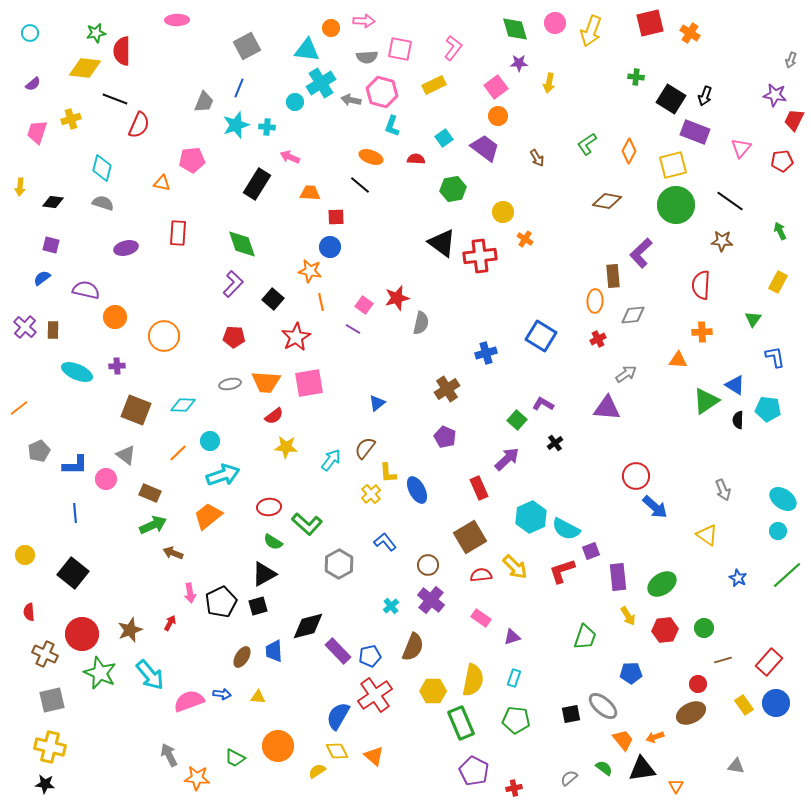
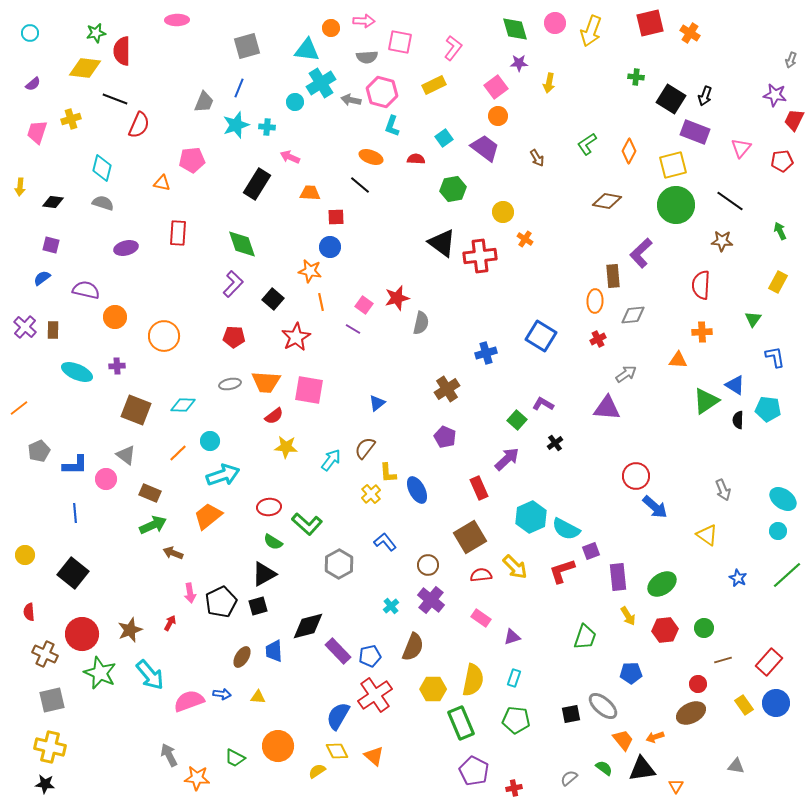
gray square at (247, 46): rotated 12 degrees clockwise
pink square at (400, 49): moved 7 px up
pink square at (309, 383): moved 7 px down; rotated 20 degrees clockwise
yellow hexagon at (433, 691): moved 2 px up
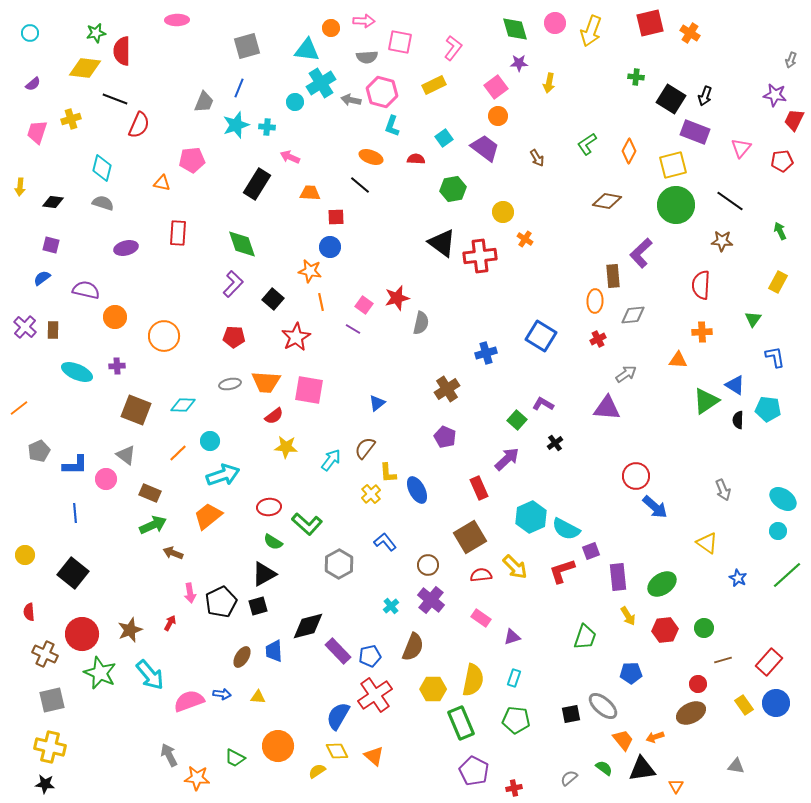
yellow triangle at (707, 535): moved 8 px down
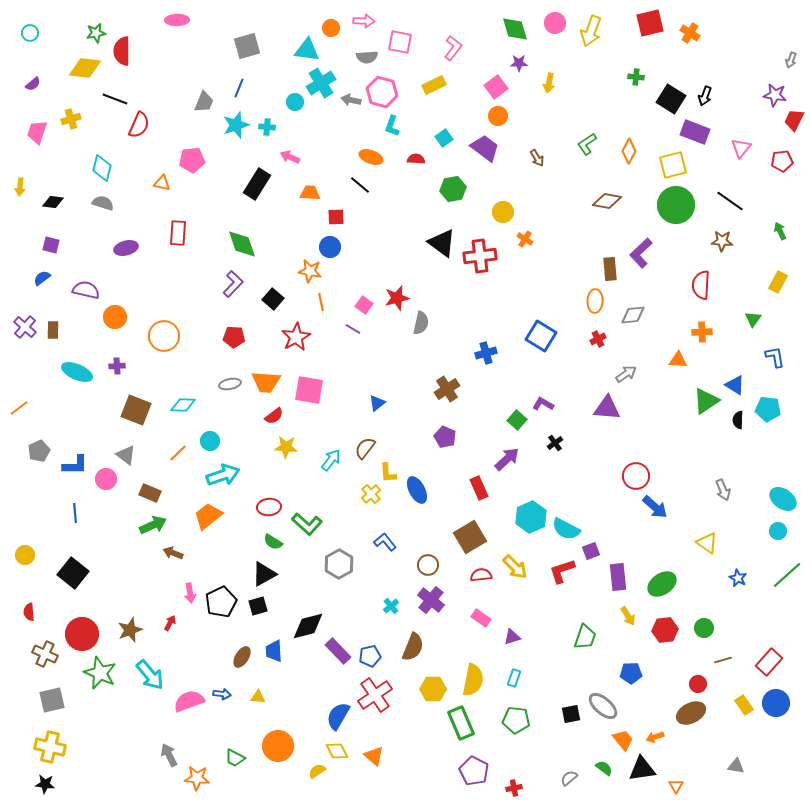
brown rectangle at (613, 276): moved 3 px left, 7 px up
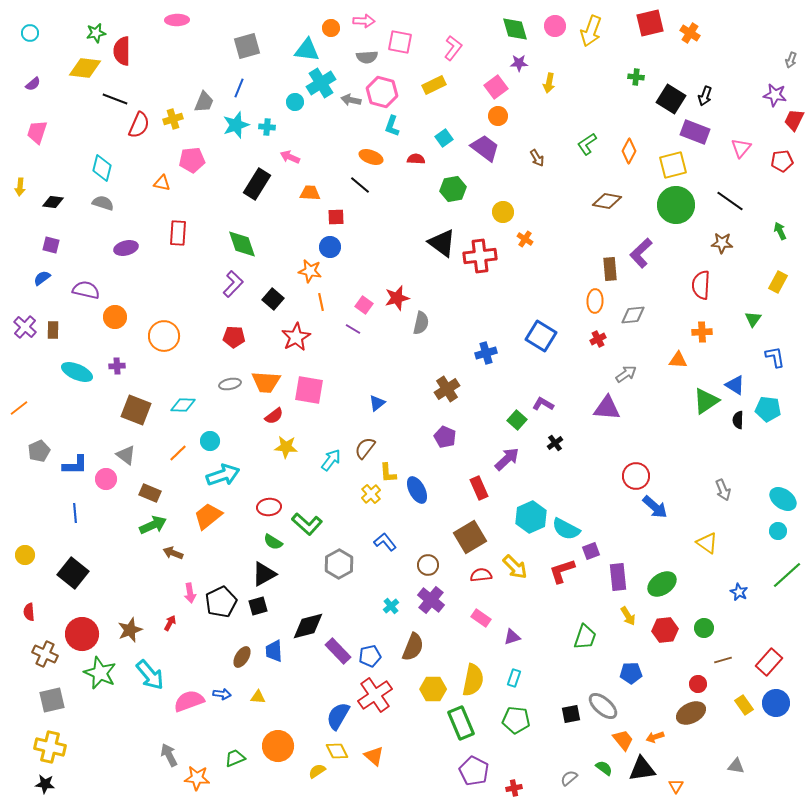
pink circle at (555, 23): moved 3 px down
yellow cross at (71, 119): moved 102 px right
brown star at (722, 241): moved 2 px down
blue star at (738, 578): moved 1 px right, 14 px down
green trapezoid at (235, 758): rotated 130 degrees clockwise
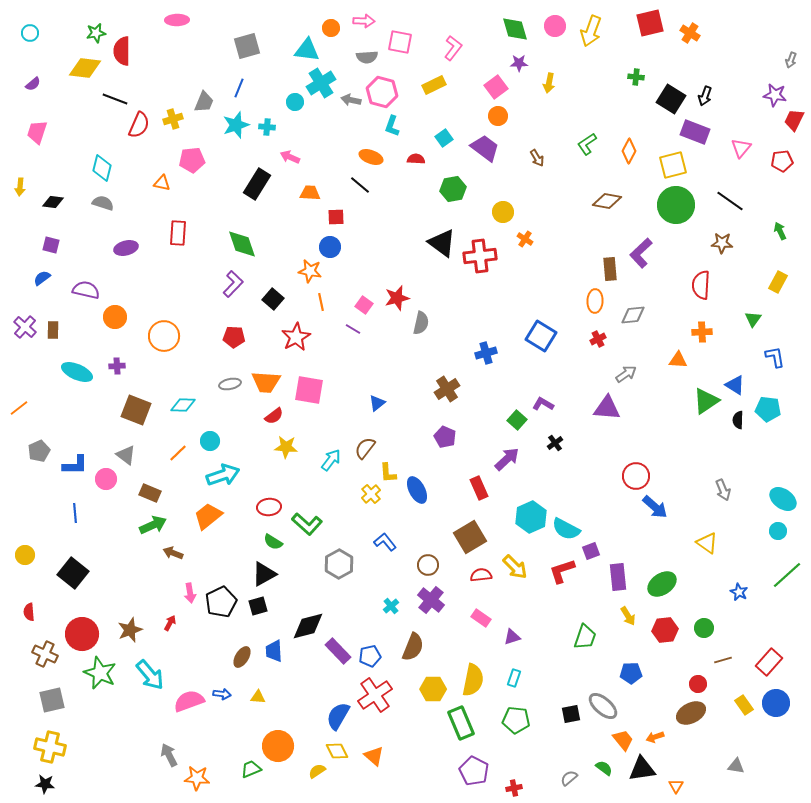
green trapezoid at (235, 758): moved 16 px right, 11 px down
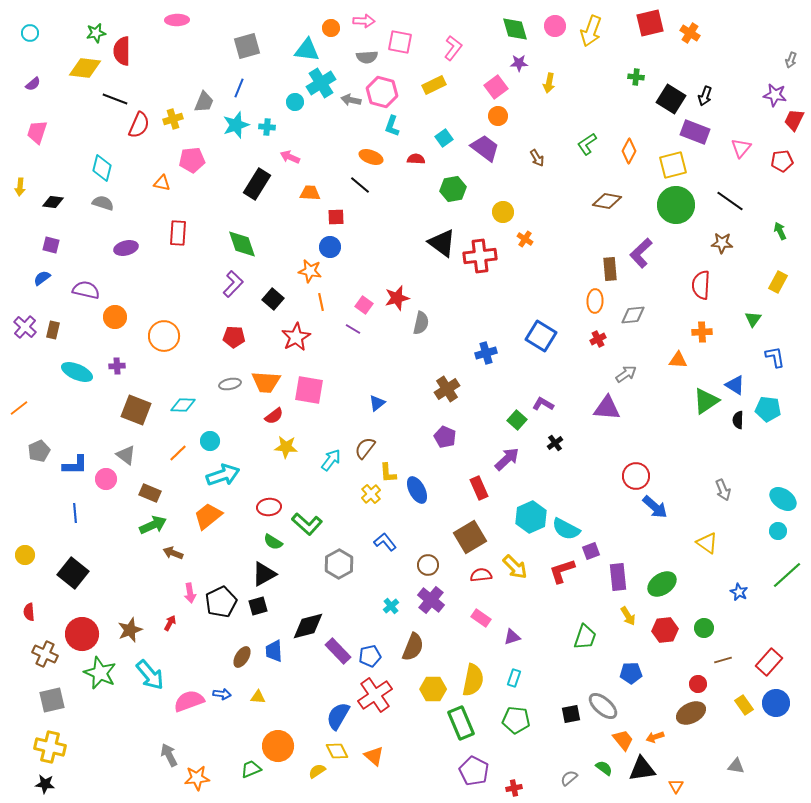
brown rectangle at (53, 330): rotated 12 degrees clockwise
orange star at (197, 778): rotated 10 degrees counterclockwise
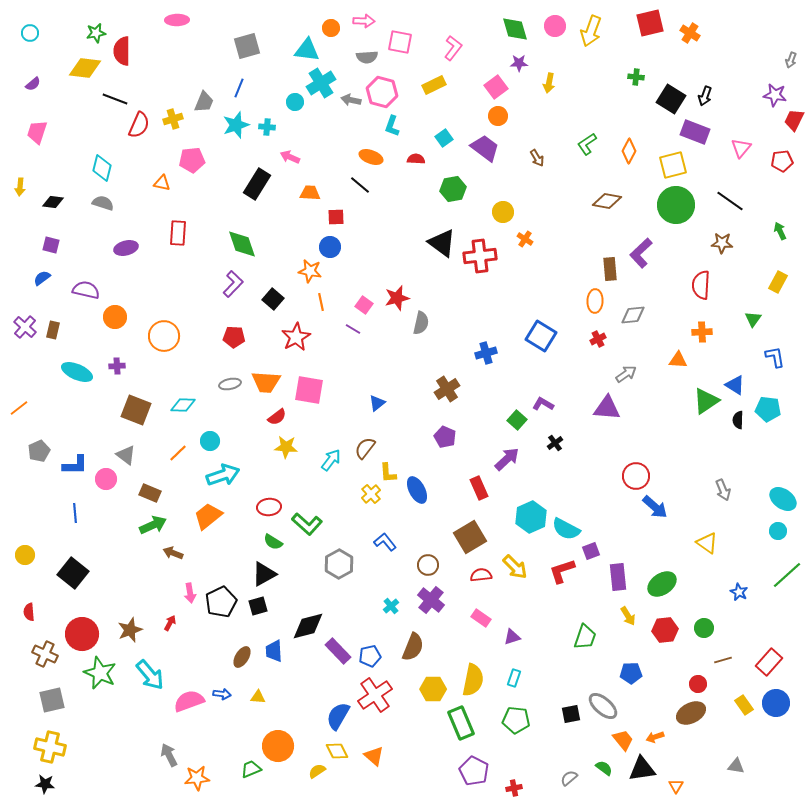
red semicircle at (274, 416): moved 3 px right, 1 px down
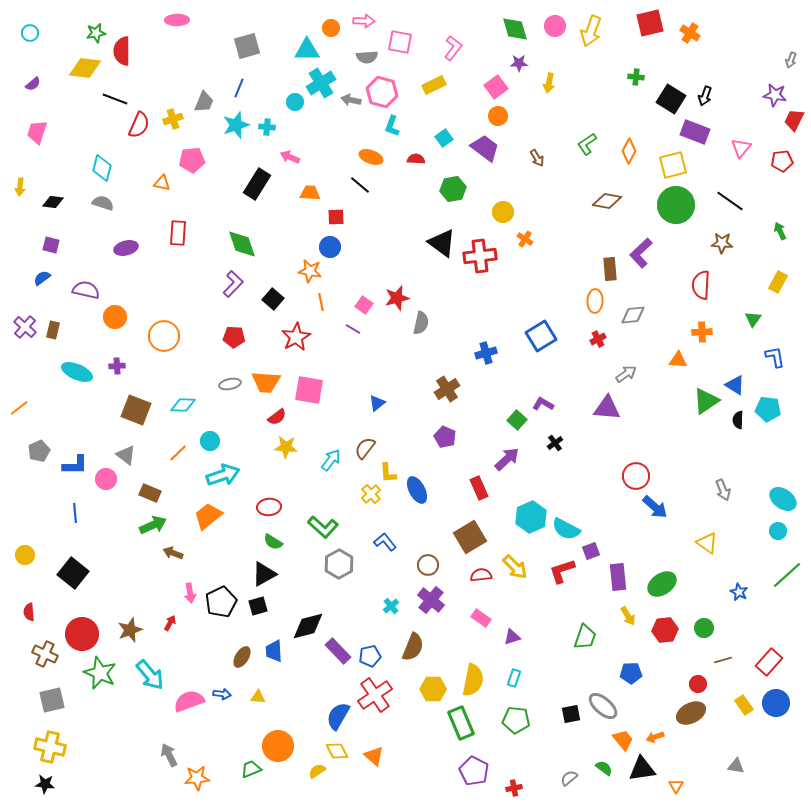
cyan triangle at (307, 50): rotated 8 degrees counterclockwise
blue square at (541, 336): rotated 28 degrees clockwise
green L-shape at (307, 524): moved 16 px right, 3 px down
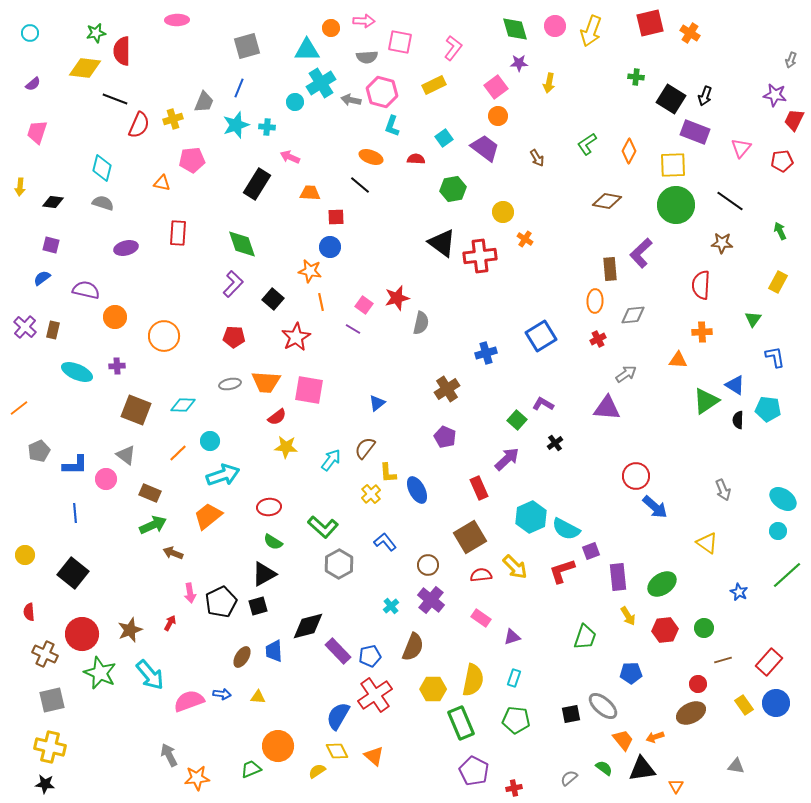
yellow square at (673, 165): rotated 12 degrees clockwise
